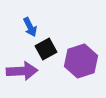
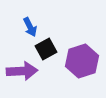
purple hexagon: moved 1 px right
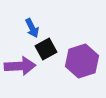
blue arrow: moved 2 px right, 1 px down
purple arrow: moved 2 px left, 5 px up
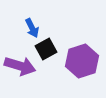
purple arrow: rotated 20 degrees clockwise
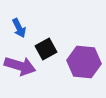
blue arrow: moved 13 px left
purple hexagon: moved 2 px right, 1 px down; rotated 24 degrees clockwise
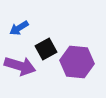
blue arrow: rotated 84 degrees clockwise
purple hexagon: moved 7 px left
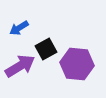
purple hexagon: moved 2 px down
purple arrow: rotated 48 degrees counterclockwise
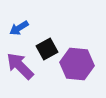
black square: moved 1 px right
purple arrow: rotated 104 degrees counterclockwise
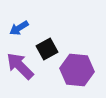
purple hexagon: moved 6 px down
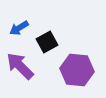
black square: moved 7 px up
